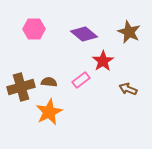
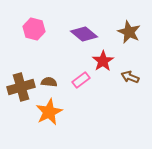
pink hexagon: rotated 15 degrees clockwise
brown arrow: moved 2 px right, 12 px up
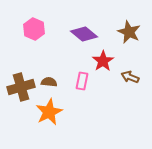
pink hexagon: rotated 10 degrees clockwise
pink rectangle: moved 1 px right, 1 px down; rotated 42 degrees counterclockwise
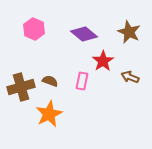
brown semicircle: moved 1 px right, 1 px up; rotated 14 degrees clockwise
orange star: moved 2 px down
